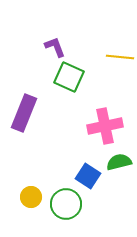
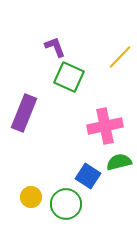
yellow line: rotated 52 degrees counterclockwise
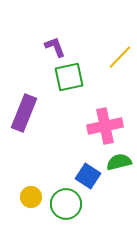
green square: rotated 36 degrees counterclockwise
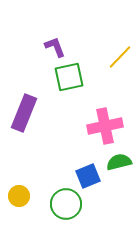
blue square: rotated 35 degrees clockwise
yellow circle: moved 12 px left, 1 px up
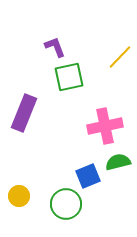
green semicircle: moved 1 px left
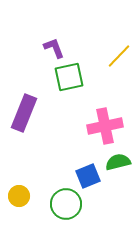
purple L-shape: moved 1 px left, 1 px down
yellow line: moved 1 px left, 1 px up
